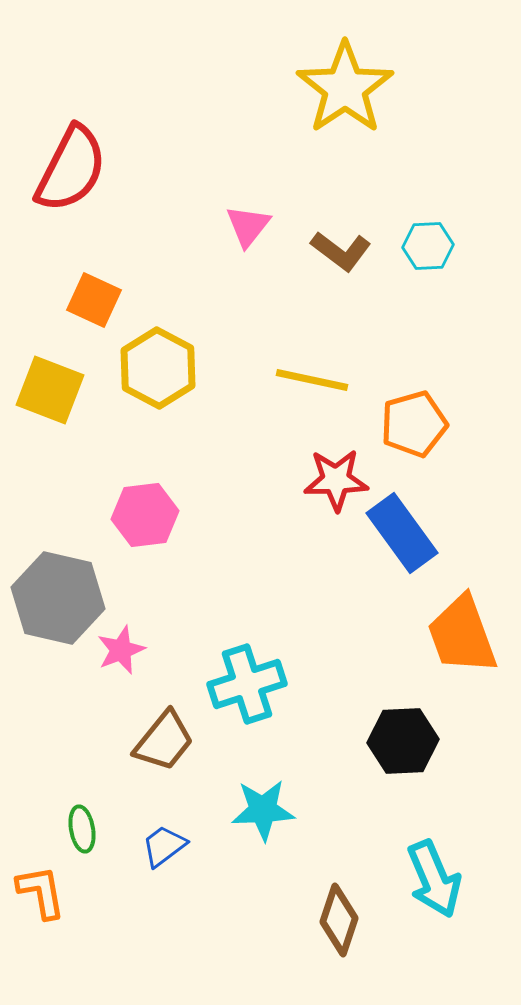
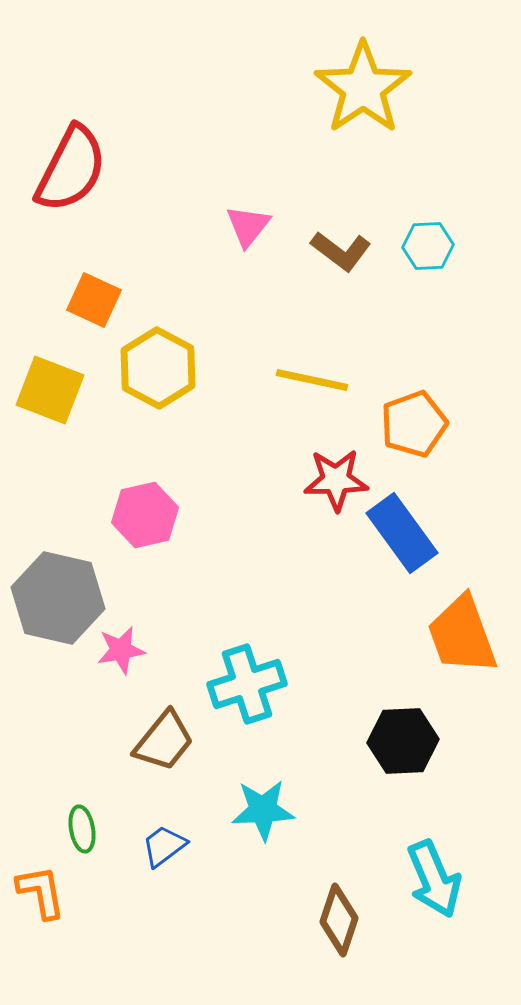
yellow star: moved 18 px right
orange pentagon: rotated 4 degrees counterclockwise
pink hexagon: rotated 6 degrees counterclockwise
pink star: rotated 12 degrees clockwise
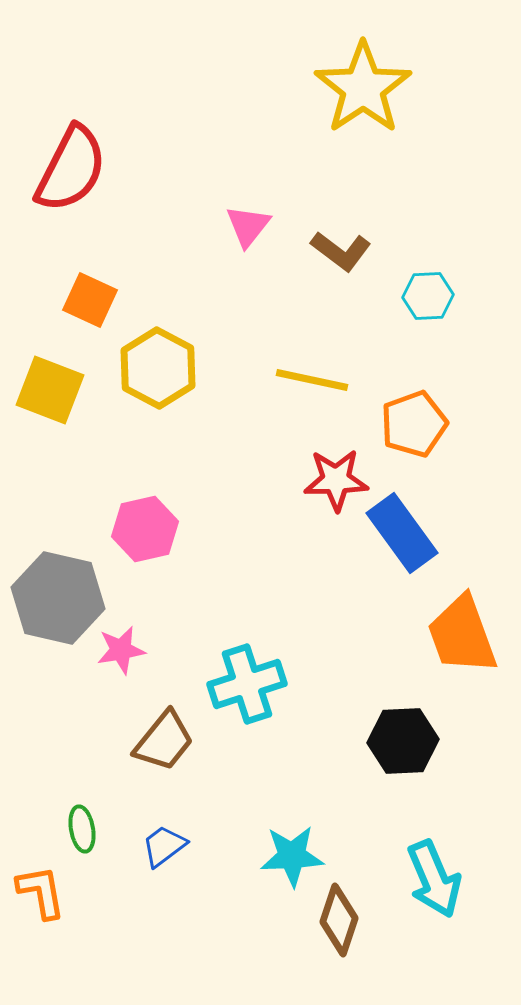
cyan hexagon: moved 50 px down
orange square: moved 4 px left
pink hexagon: moved 14 px down
cyan star: moved 29 px right, 46 px down
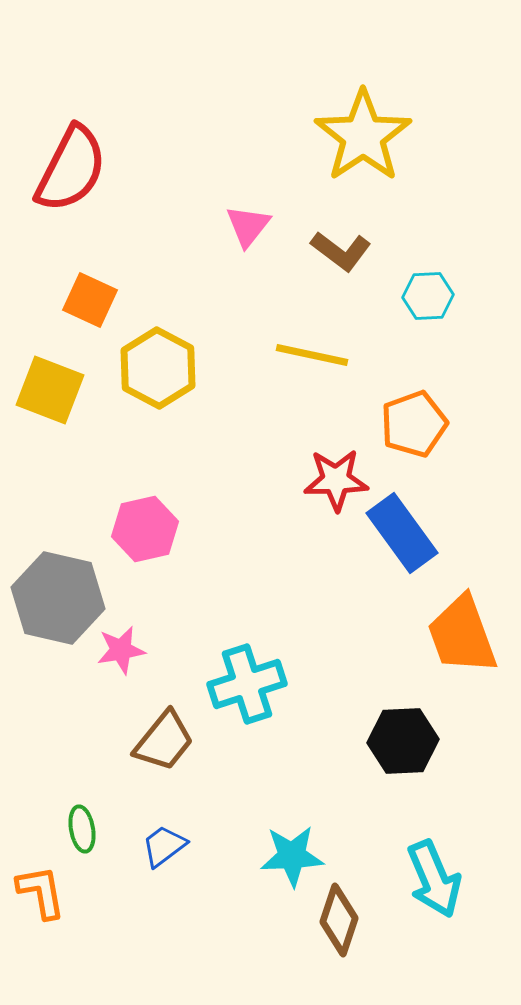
yellow star: moved 48 px down
yellow line: moved 25 px up
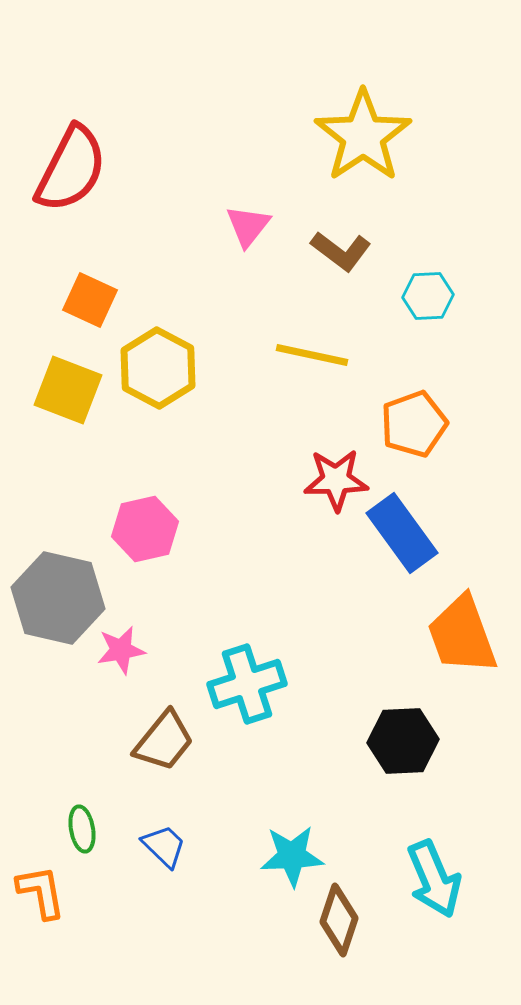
yellow square: moved 18 px right
blue trapezoid: rotated 81 degrees clockwise
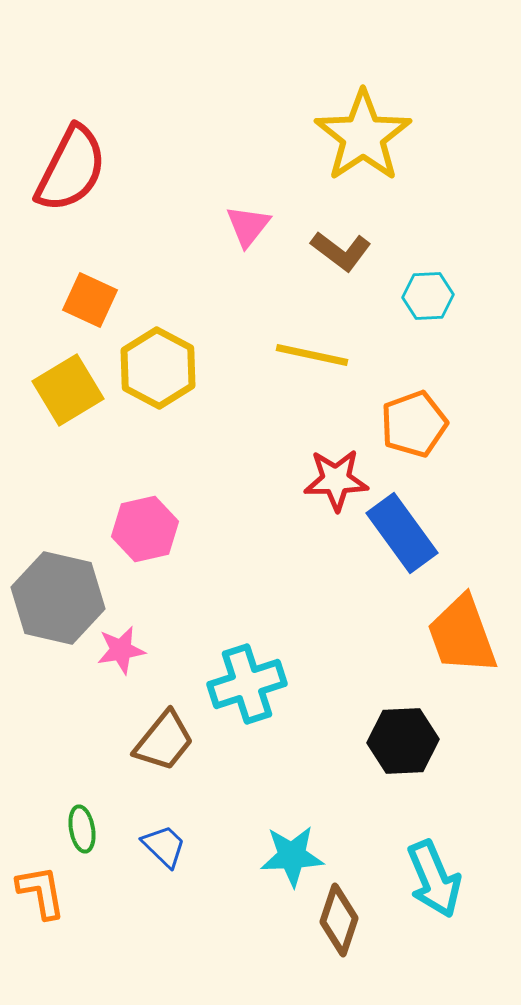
yellow square: rotated 38 degrees clockwise
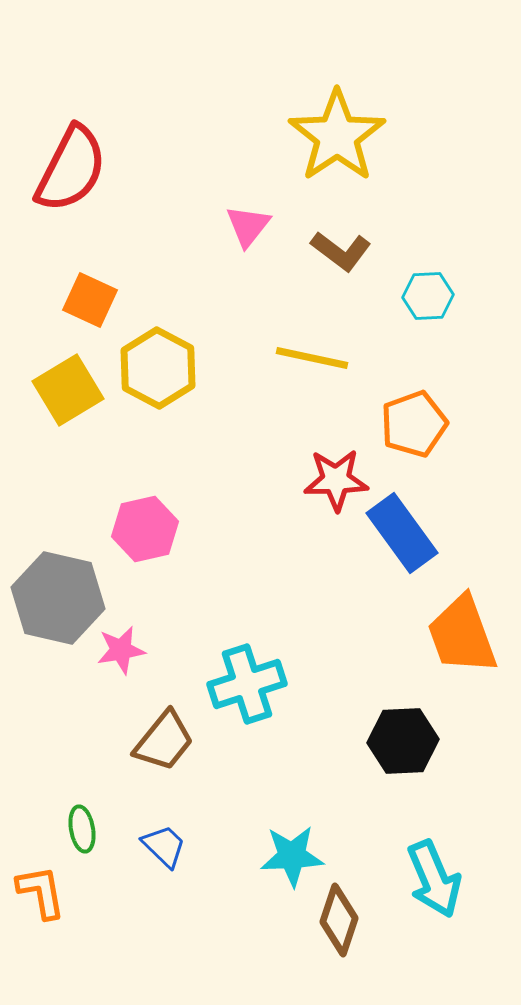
yellow star: moved 26 px left
yellow line: moved 3 px down
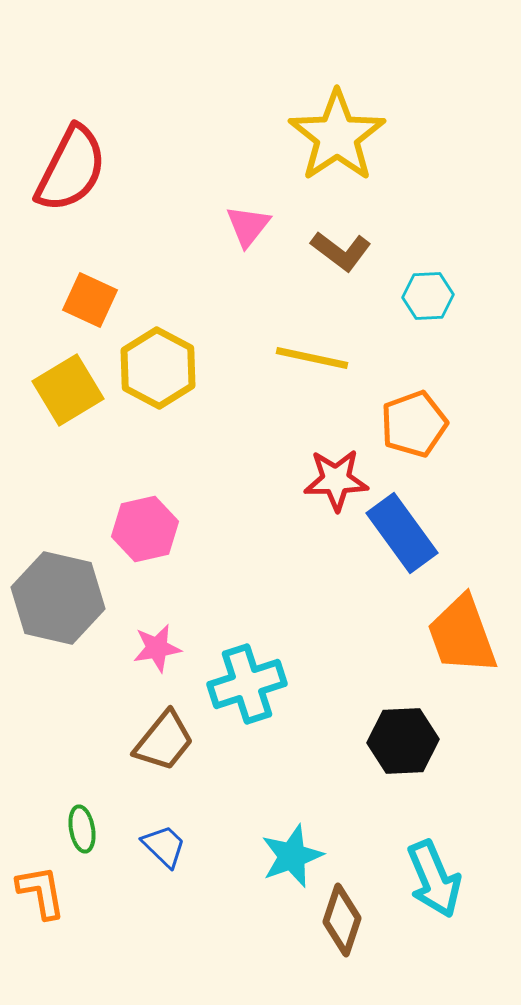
pink star: moved 36 px right, 2 px up
cyan star: rotated 18 degrees counterclockwise
brown diamond: moved 3 px right
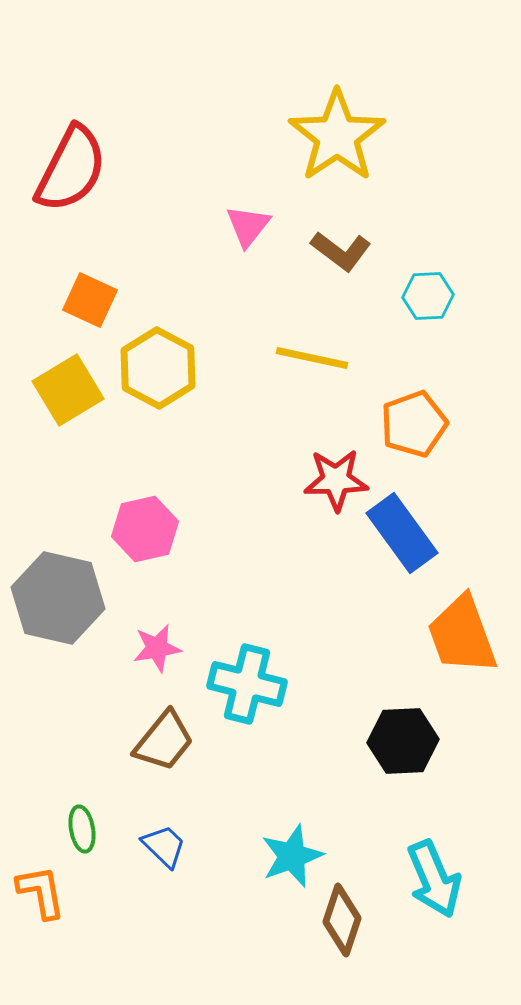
cyan cross: rotated 32 degrees clockwise
